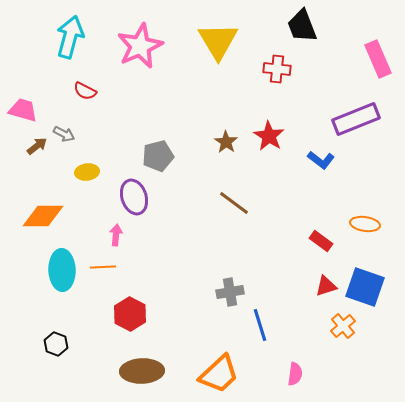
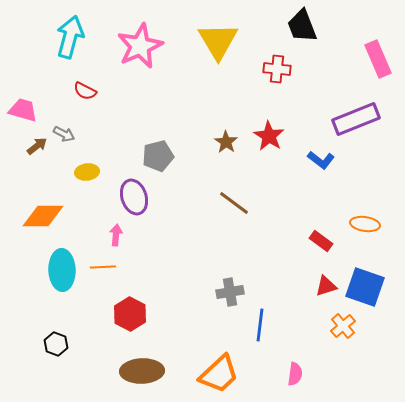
blue line: rotated 24 degrees clockwise
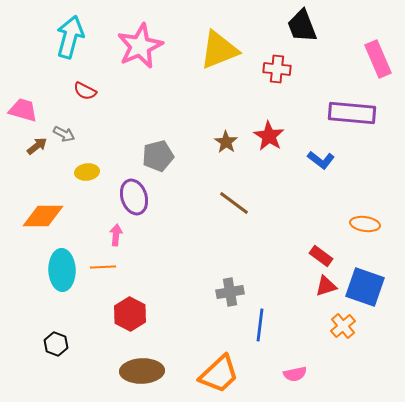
yellow triangle: moved 1 px right, 9 px down; rotated 39 degrees clockwise
purple rectangle: moved 4 px left, 6 px up; rotated 27 degrees clockwise
red rectangle: moved 15 px down
pink semicircle: rotated 70 degrees clockwise
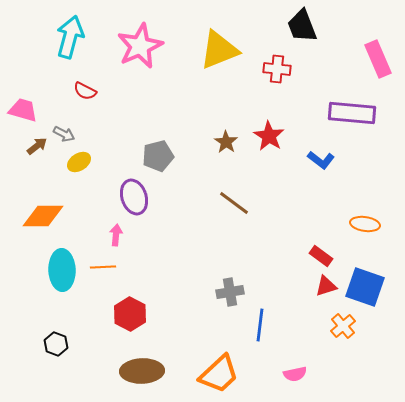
yellow ellipse: moved 8 px left, 10 px up; rotated 25 degrees counterclockwise
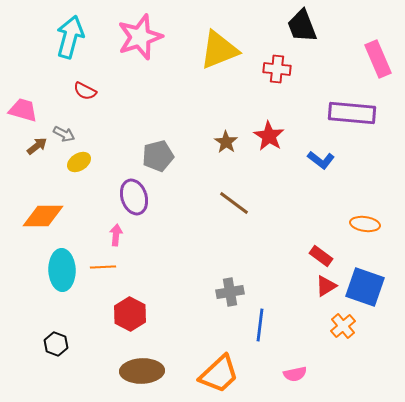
pink star: moved 9 px up; rotated 6 degrees clockwise
red triangle: rotated 15 degrees counterclockwise
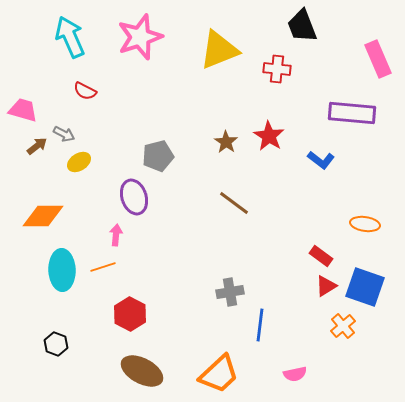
cyan arrow: rotated 39 degrees counterclockwise
orange line: rotated 15 degrees counterclockwise
brown ellipse: rotated 30 degrees clockwise
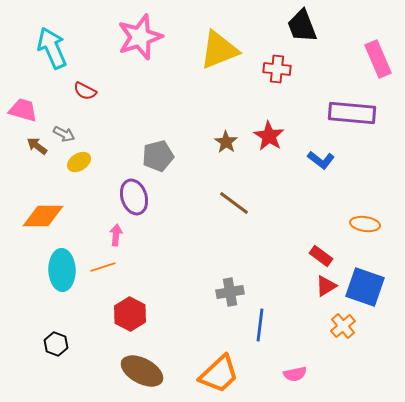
cyan arrow: moved 18 px left, 11 px down
brown arrow: rotated 105 degrees counterclockwise
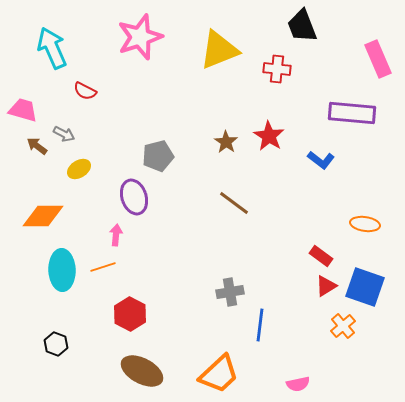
yellow ellipse: moved 7 px down
pink semicircle: moved 3 px right, 10 px down
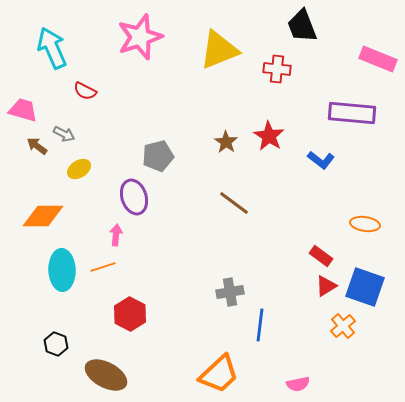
pink rectangle: rotated 45 degrees counterclockwise
brown ellipse: moved 36 px left, 4 px down
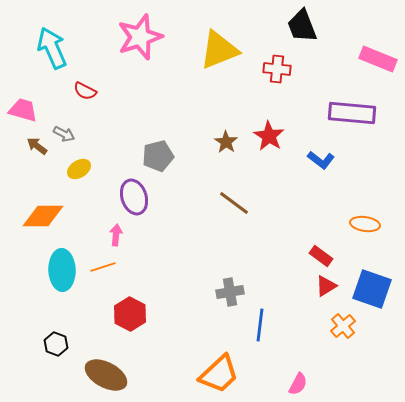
blue square: moved 7 px right, 2 px down
pink semicircle: rotated 50 degrees counterclockwise
